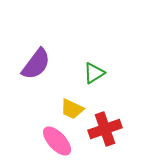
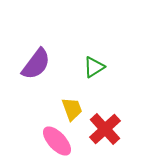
green triangle: moved 6 px up
yellow trapezoid: rotated 135 degrees counterclockwise
red cross: rotated 24 degrees counterclockwise
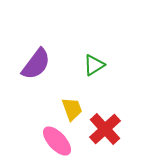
green triangle: moved 2 px up
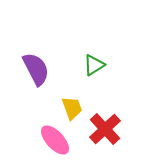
purple semicircle: moved 5 px down; rotated 64 degrees counterclockwise
yellow trapezoid: moved 1 px up
pink ellipse: moved 2 px left, 1 px up
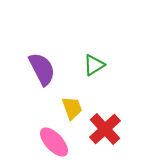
purple semicircle: moved 6 px right
pink ellipse: moved 1 px left, 2 px down
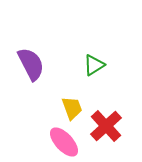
purple semicircle: moved 11 px left, 5 px up
red cross: moved 1 px right, 3 px up
pink ellipse: moved 10 px right
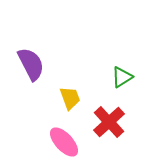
green triangle: moved 28 px right, 12 px down
yellow trapezoid: moved 2 px left, 10 px up
red cross: moved 3 px right, 4 px up
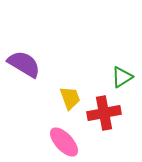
purple semicircle: moved 7 px left; rotated 32 degrees counterclockwise
red cross: moved 5 px left, 9 px up; rotated 32 degrees clockwise
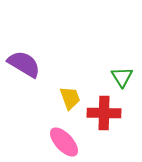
green triangle: rotated 30 degrees counterclockwise
red cross: rotated 12 degrees clockwise
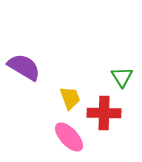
purple semicircle: moved 3 px down
pink ellipse: moved 5 px right, 5 px up
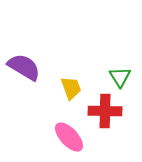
green triangle: moved 2 px left
yellow trapezoid: moved 1 px right, 10 px up
red cross: moved 1 px right, 2 px up
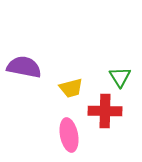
purple semicircle: rotated 20 degrees counterclockwise
yellow trapezoid: rotated 95 degrees clockwise
pink ellipse: moved 2 px up; rotated 32 degrees clockwise
